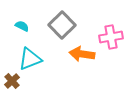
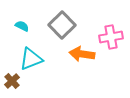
cyan triangle: moved 1 px right
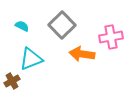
brown cross: rotated 14 degrees clockwise
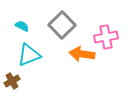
pink cross: moved 5 px left
cyan triangle: moved 2 px left, 4 px up
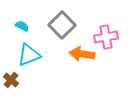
brown cross: moved 1 px left, 1 px up; rotated 21 degrees counterclockwise
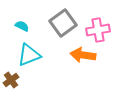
gray square: moved 1 px right, 2 px up; rotated 8 degrees clockwise
pink cross: moved 8 px left, 7 px up
orange arrow: moved 1 px right, 1 px down
brown cross: rotated 14 degrees clockwise
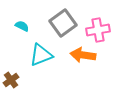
cyan triangle: moved 12 px right
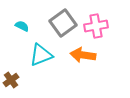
pink cross: moved 2 px left, 4 px up
